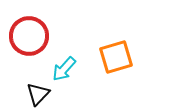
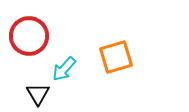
black triangle: rotated 15 degrees counterclockwise
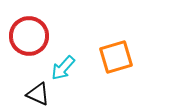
cyan arrow: moved 1 px left, 1 px up
black triangle: rotated 35 degrees counterclockwise
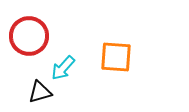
orange square: rotated 20 degrees clockwise
black triangle: moved 2 px right, 2 px up; rotated 40 degrees counterclockwise
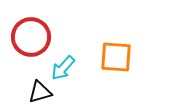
red circle: moved 2 px right, 1 px down
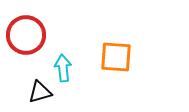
red circle: moved 5 px left, 2 px up
cyan arrow: rotated 132 degrees clockwise
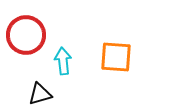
cyan arrow: moved 7 px up
black triangle: moved 2 px down
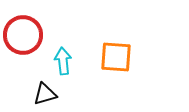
red circle: moved 3 px left
black triangle: moved 5 px right
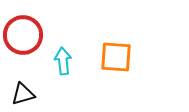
black triangle: moved 22 px left
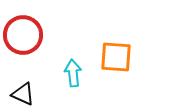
cyan arrow: moved 10 px right, 12 px down
black triangle: rotated 40 degrees clockwise
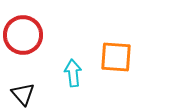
black triangle: rotated 25 degrees clockwise
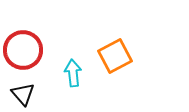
red circle: moved 15 px down
orange square: moved 1 px left, 1 px up; rotated 32 degrees counterclockwise
